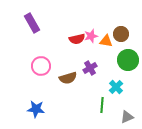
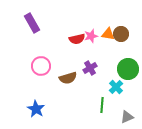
orange triangle: moved 2 px right, 7 px up
green circle: moved 9 px down
blue star: rotated 24 degrees clockwise
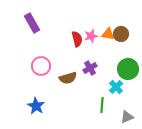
red semicircle: rotated 91 degrees counterclockwise
blue star: moved 3 px up
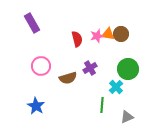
pink star: moved 6 px right
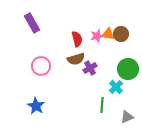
brown semicircle: moved 8 px right, 19 px up
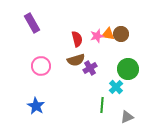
brown semicircle: moved 1 px down
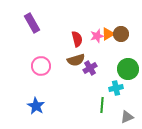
orange triangle: rotated 40 degrees counterclockwise
cyan cross: moved 1 px down; rotated 32 degrees clockwise
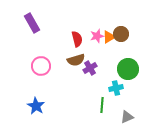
orange triangle: moved 1 px right, 3 px down
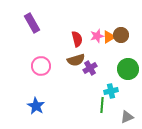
brown circle: moved 1 px down
cyan cross: moved 5 px left, 3 px down
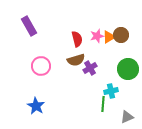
purple rectangle: moved 3 px left, 3 px down
green line: moved 1 px right, 1 px up
